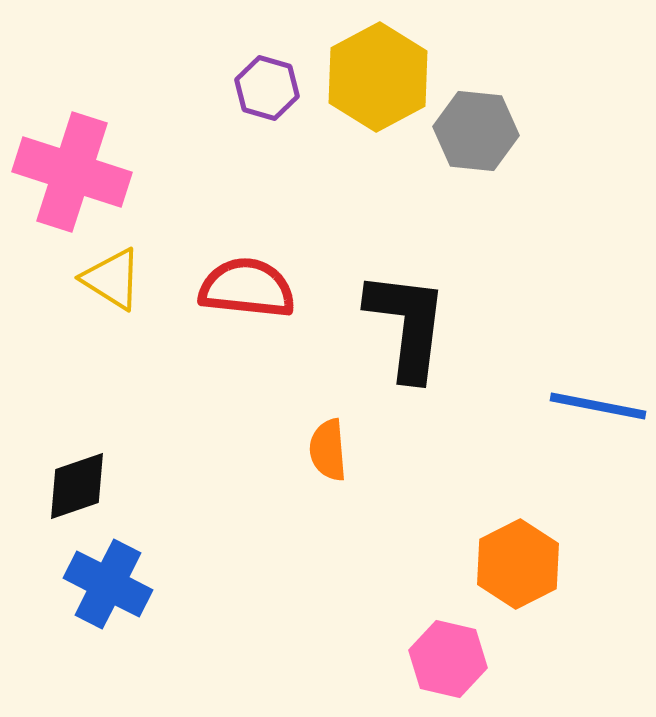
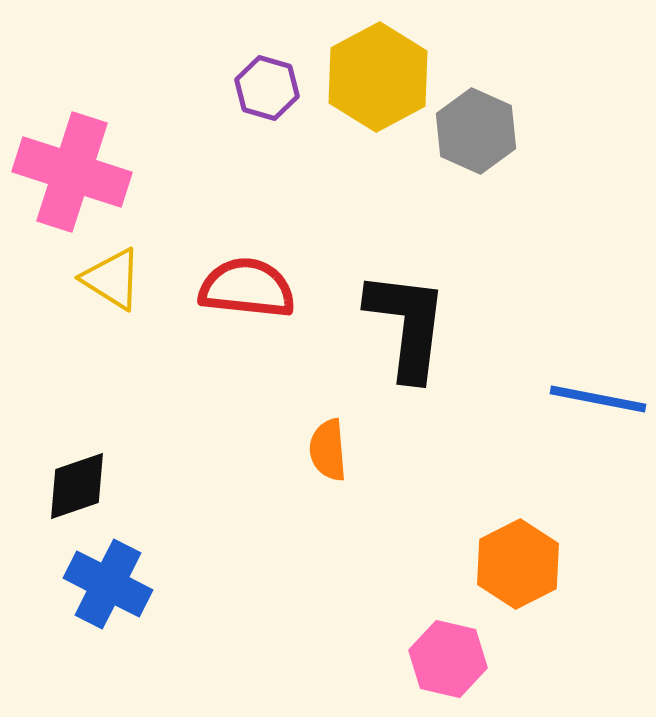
gray hexagon: rotated 18 degrees clockwise
blue line: moved 7 px up
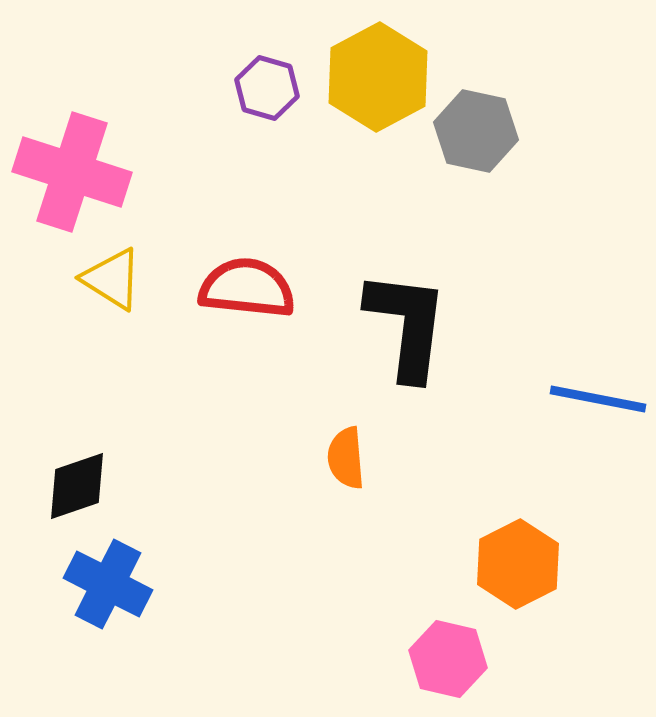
gray hexagon: rotated 12 degrees counterclockwise
orange semicircle: moved 18 px right, 8 px down
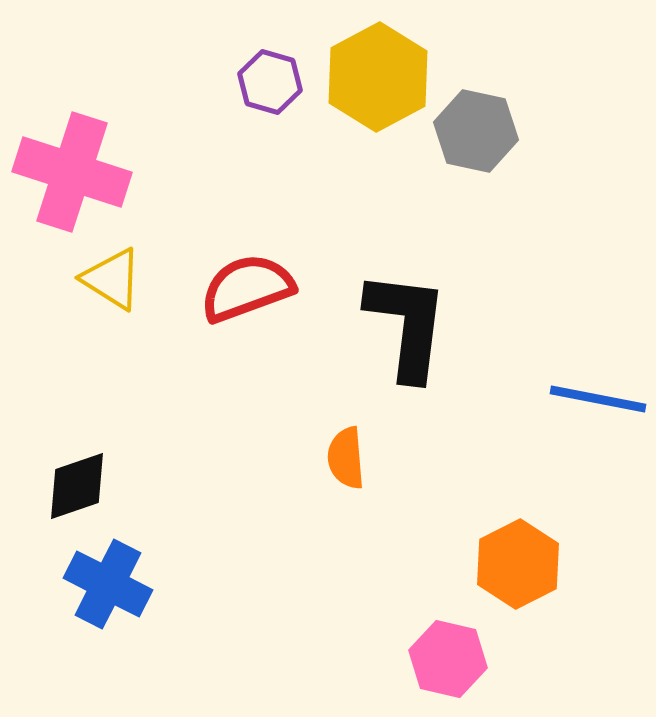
purple hexagon: moved 3 px right, 6 px up
red semicircle: rotated 26 degrees counterclockwise
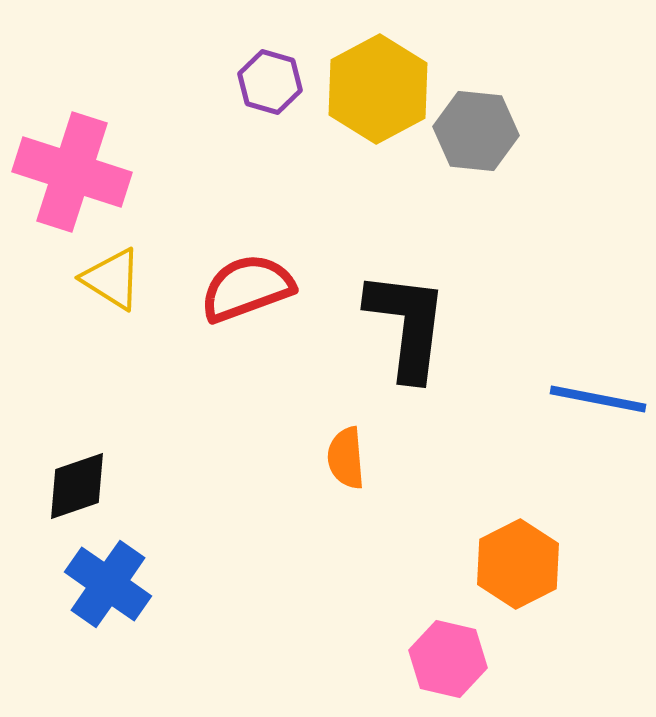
yellow hexagon: moved 12 px down
gray hexagon: rotated 6 degrees counterclockwise
blue cross: rotated 8 degrees clockwise
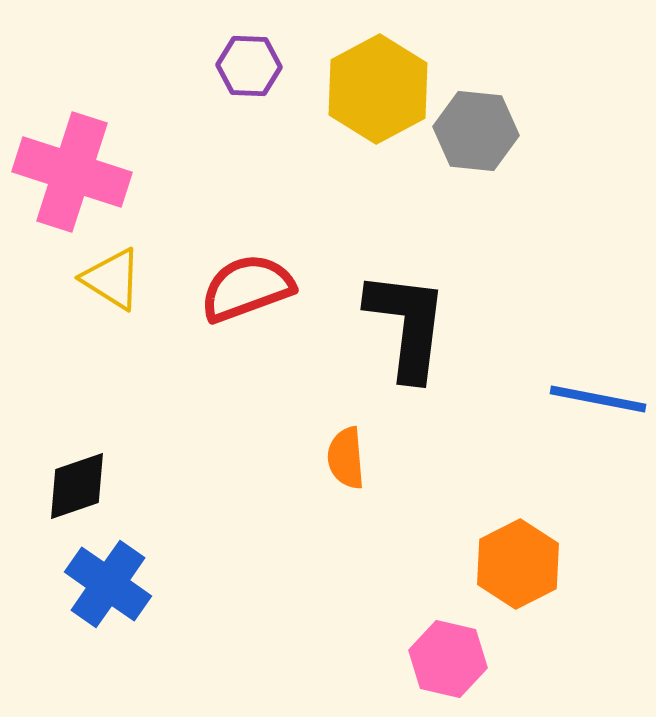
purple hexagon: moved 21 px left, 16 px up; rotated 14 degrees counterclockwise
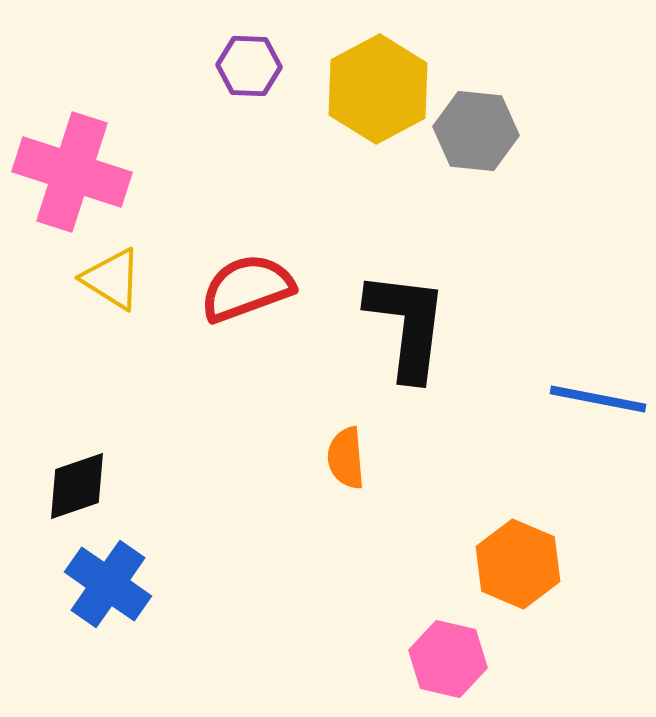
orange hexagon: rotated 10 degrees counterclockwise
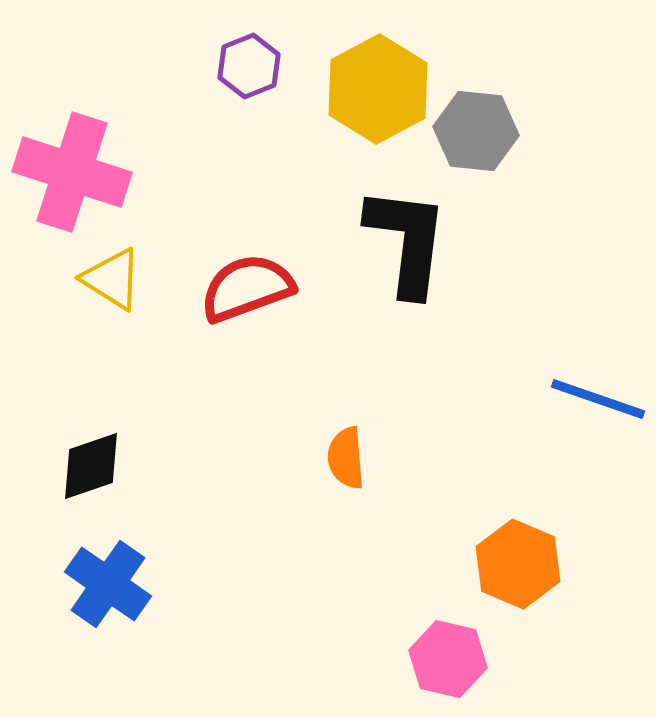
purple hexagon: rotated 24 degrees counterclockwise
black L-shape: moved 84 px up
blue line: rotated 8 degrees clockwise
black diamond: moved 14 px right, 20 px up
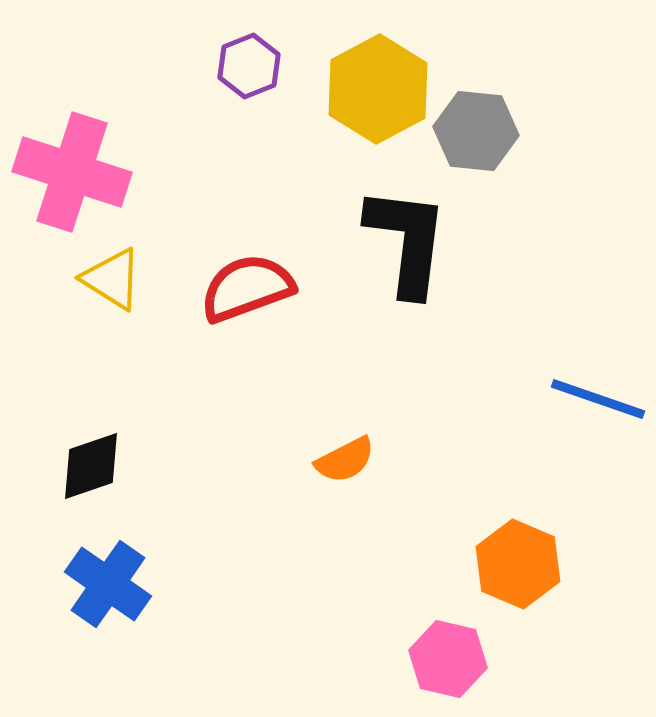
orange semicircle: moved 1 px left, 2 px down; rotated 112 degrees counterclockwise
